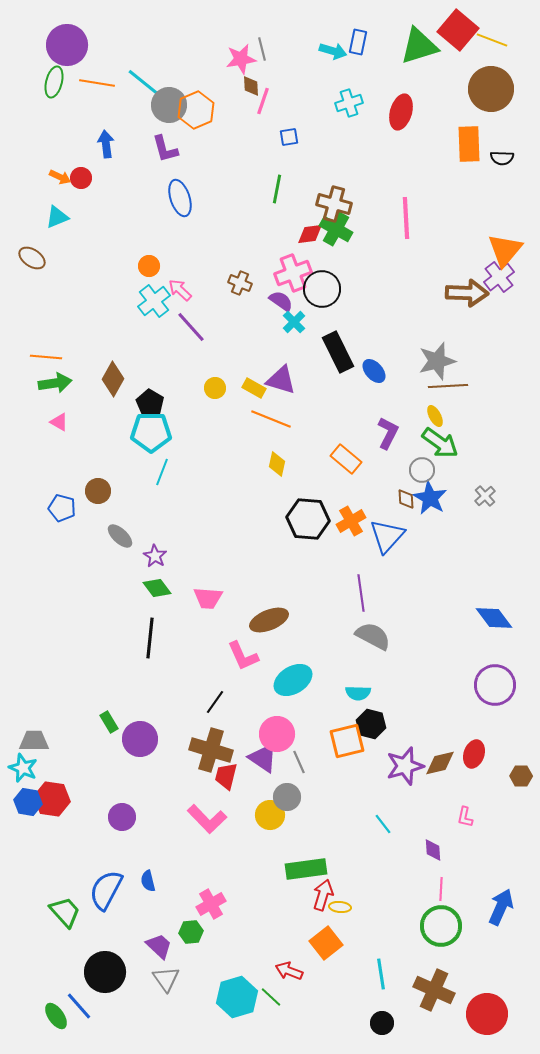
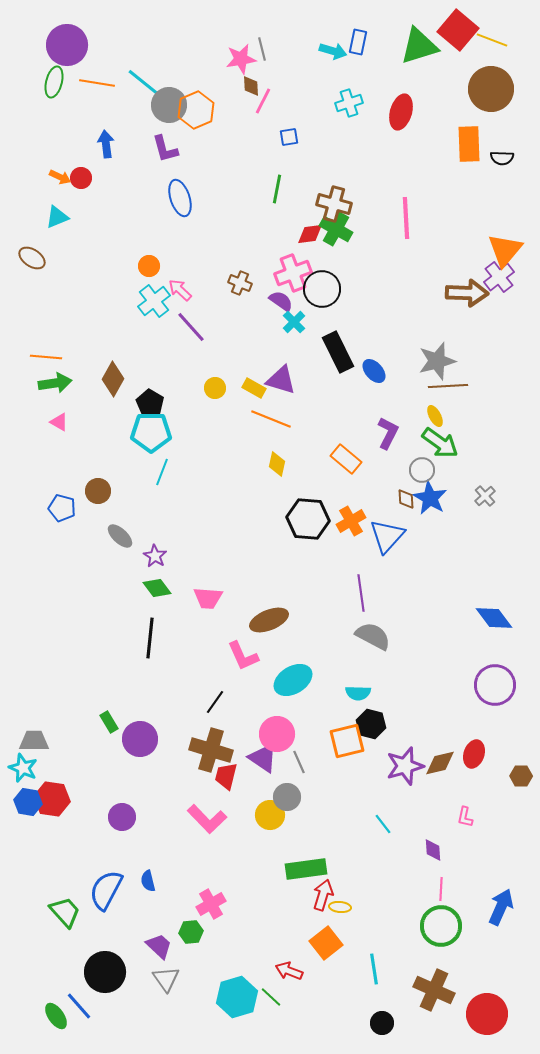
pink line at (263, 101): rotated 8 degrees clockwise
cyan line at (381, 974): moved 7 px left, 5 px up
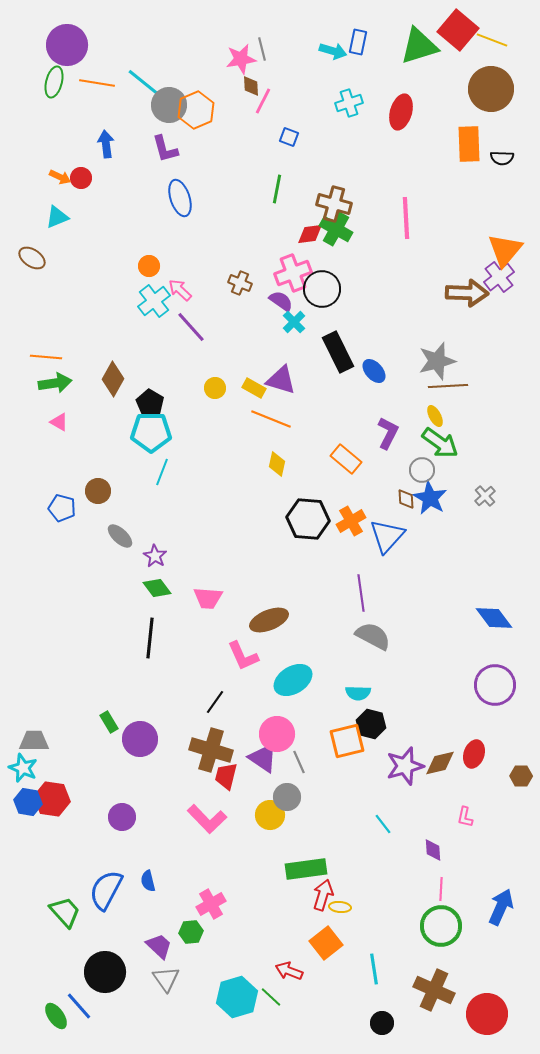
blue square at (289, 137): rotated 30 degrees clockwise
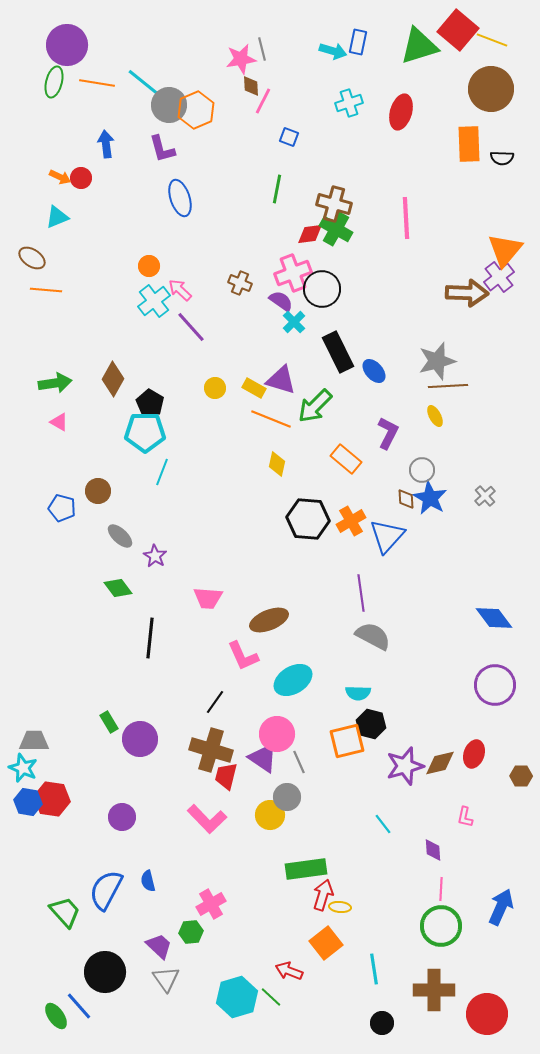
purple L-shape at (165, 149): moved 3 px left
orange line at (46, 357): moved 67 px up
cyan pentagon at (151, 432): moved 6 px left
green arrow at (440, 443): moved 125 px left, 37 px up; rotated 99 degrees clockwise
green diamond at (157, 588): moved 39 px left
brown cross at (434, 990): rotated 24 degrees counterclockwise
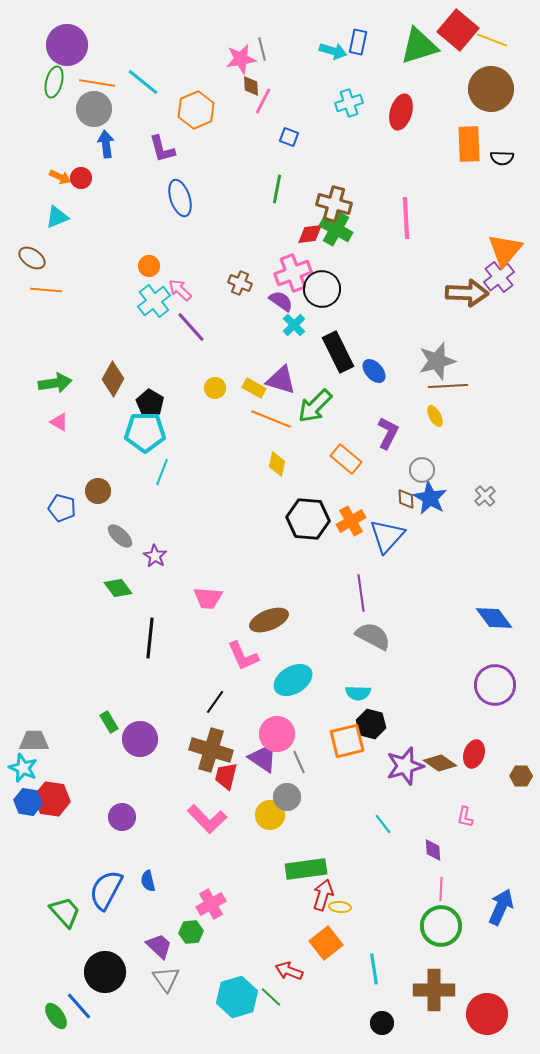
gray circle at (169, 105): moved 75 px left, 4 px down
cyan cross at (294, 322): moved 3 px down
brown diamond at (440, 763): rotated 48 degrees clockwise
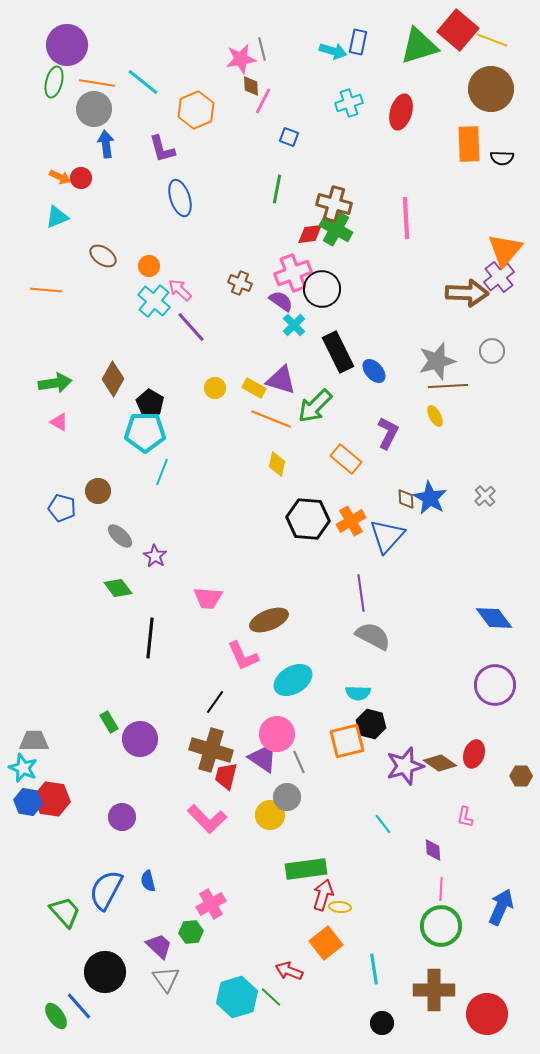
brown ellipse at (32, 258): moved 71 px right, 2 px up
cyan cross at (154, 301): rotated 12 degrees counterclockwise
gray circle at (422, 470): moved 70 px right, 119 px up
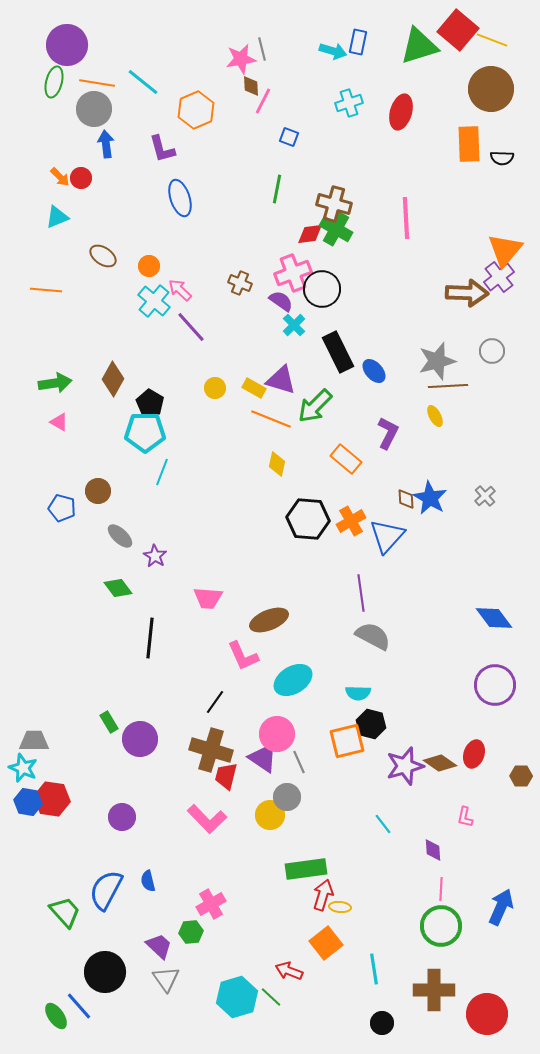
orange arrow at (60, 177): rotated 20 degrees clockwise
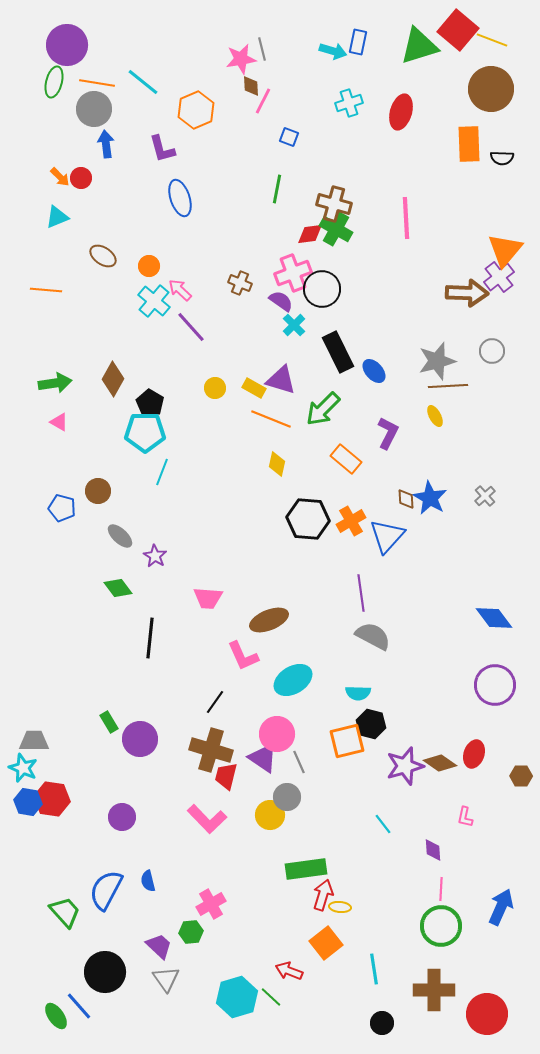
green arrow at (315, 406): moved 8 px right, 3 px down
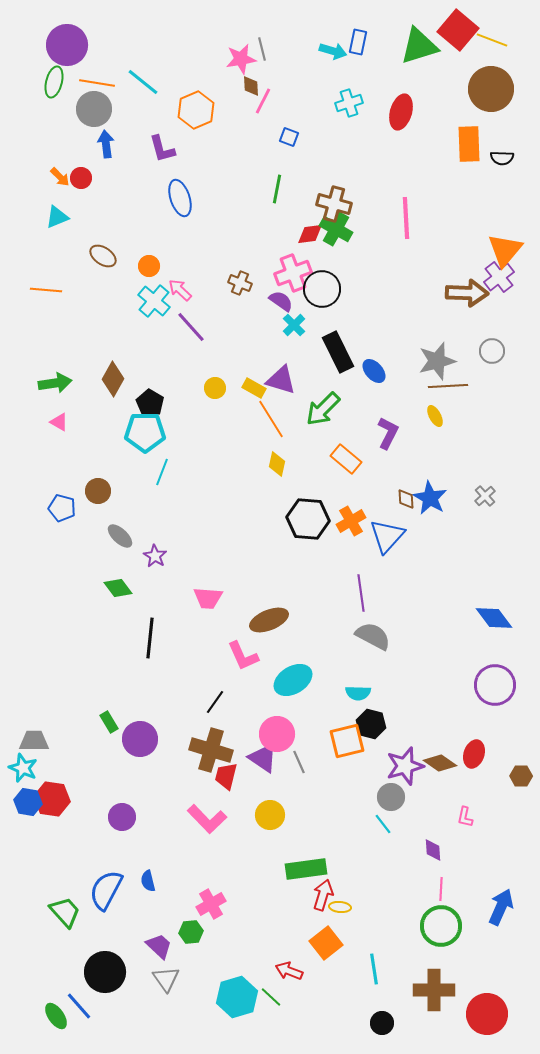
orange line at (271, 419): rotated 36 degrees clockwise
gray circle at (287, 797): moved 104 px right
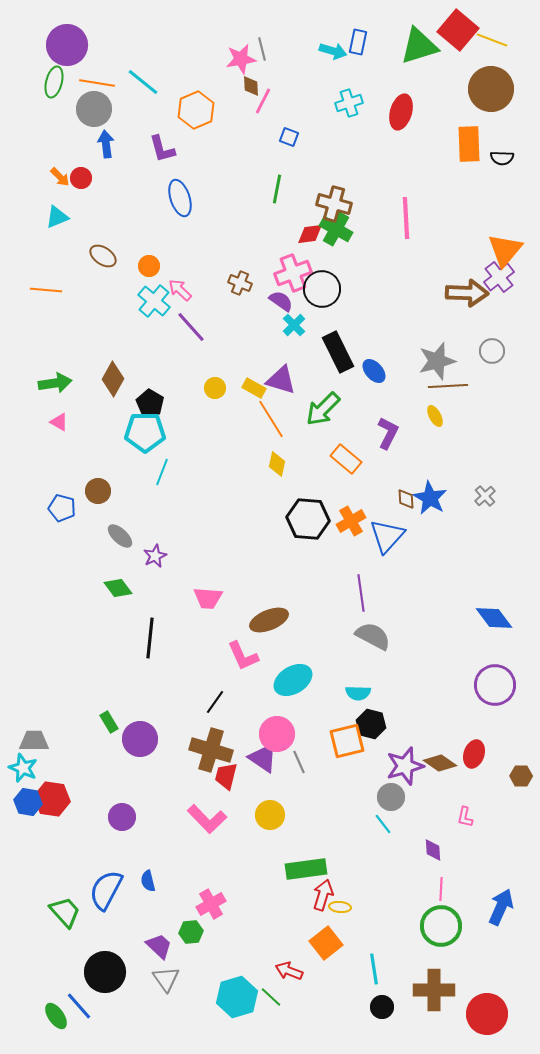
purple star at (155, 556): rotated 15 degrees clockwise
black circle at (382, 1023): moved 16 px up
